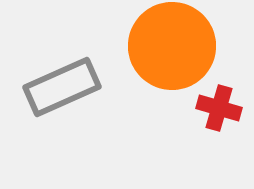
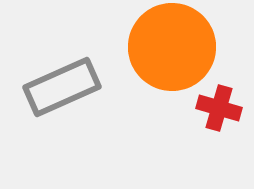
orange circle: moved 1 px down
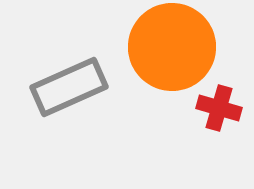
gray rectangle: moved 7 px right
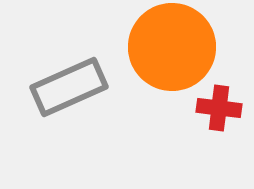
red cross: rotated 9 degrees counterclockwise
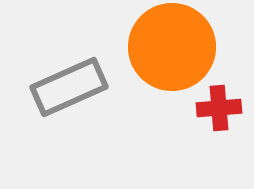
red cross: rotated 12 degrees counterclockwise
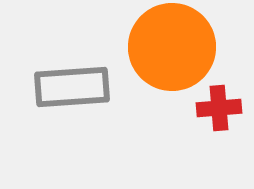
gray rectangle: moved 3 px right; rotated 20 degrees clockwise
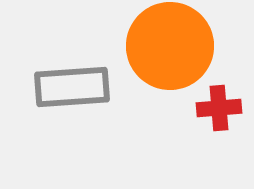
orange circle: moved 2 px left, 1 px up
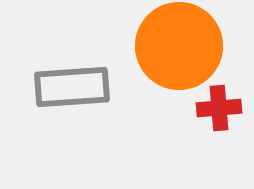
orange circle: moved 9 px right
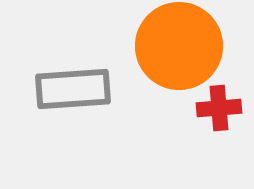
gray rectangle: moved 1 px right, 2 px down
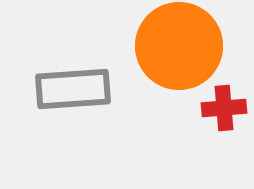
red cross: moved 5 px right
